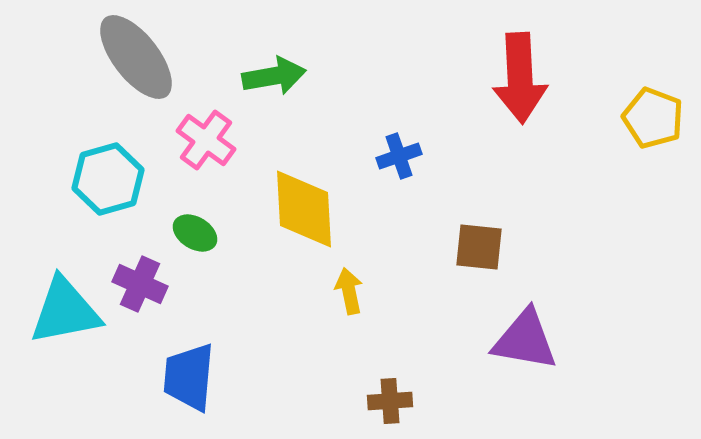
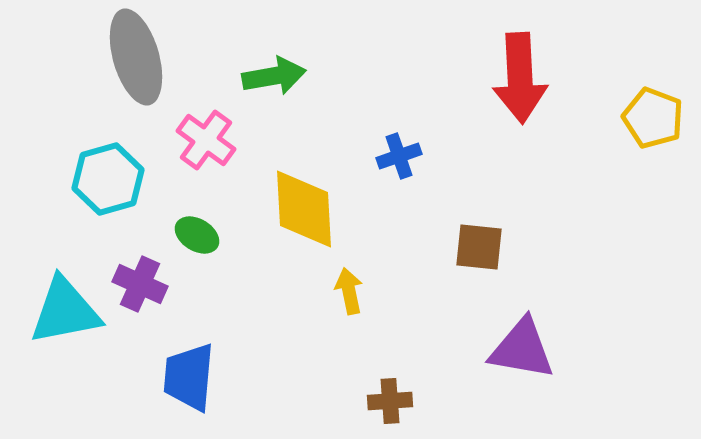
gray ellipse: rotated 22 degrees clockwise
green ellipse: moved 2 px right, 2 px down
purple triangle: moved 3 px left, 9 px down
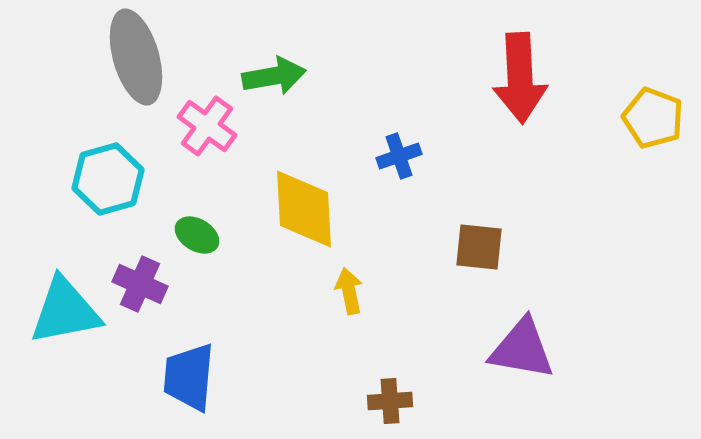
pink cross: moved 1 px right, 14 px up
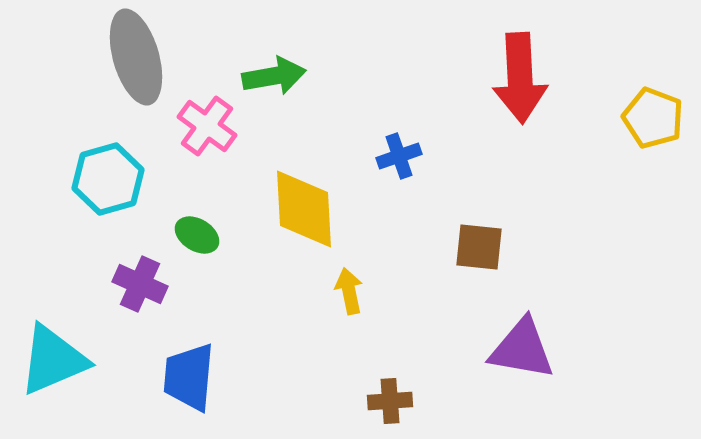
cyan triangle: moved 12 px left, 49 px down; rotated 12 degrees counterclockwise
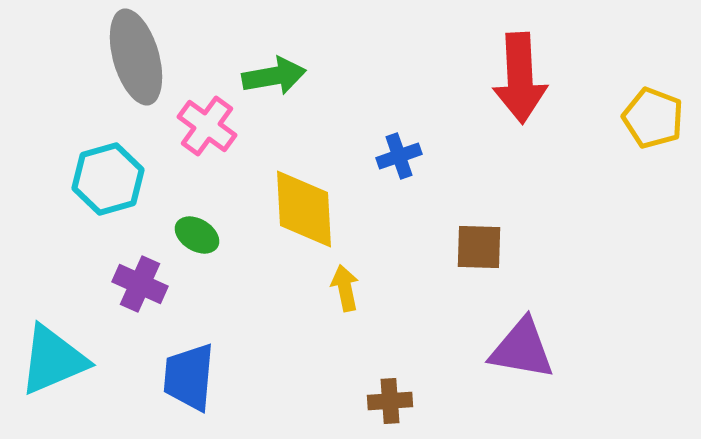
brown square: rotated 4 degrees counterclockwise
yellow arrow: moved 4 px left, 3 px up
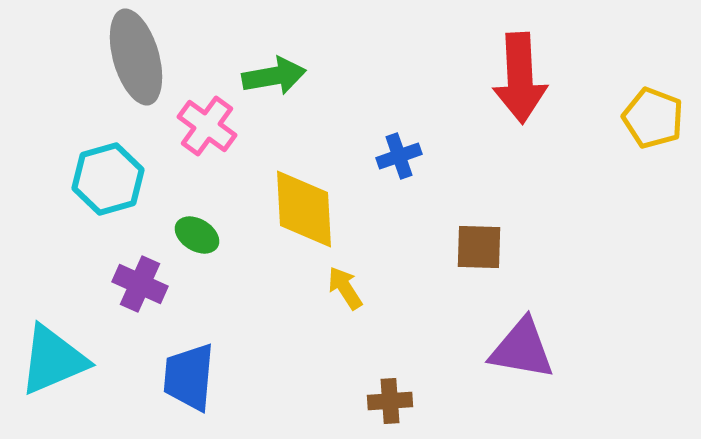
yellow arrow: rotated 21 degrees counterclockwise
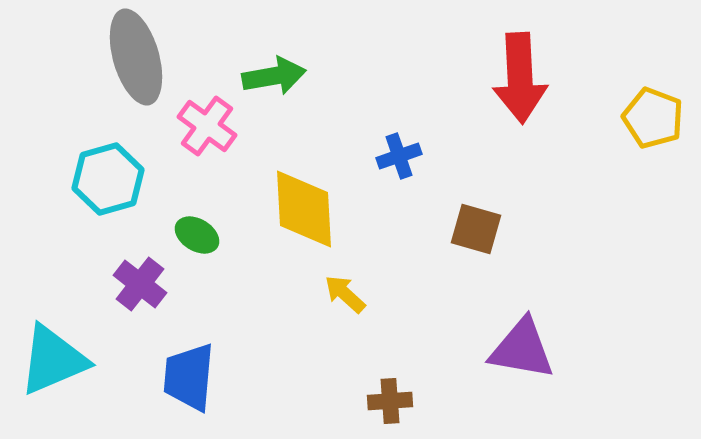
brown square: moved 3 px left, 18 px up; rotated 14 degrees clockwise
purple cross: rotated 14 degrees clockwise
yellow arrow: moved 6 px down; rotated 15 degrees counterclockwise
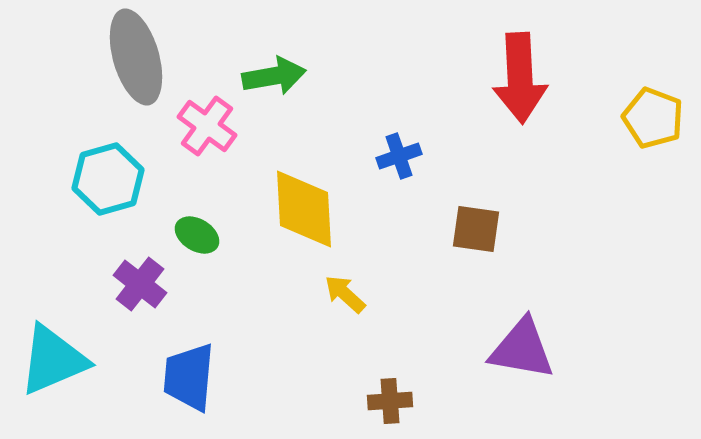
brown square: rotated 8 degrees counterclockwise
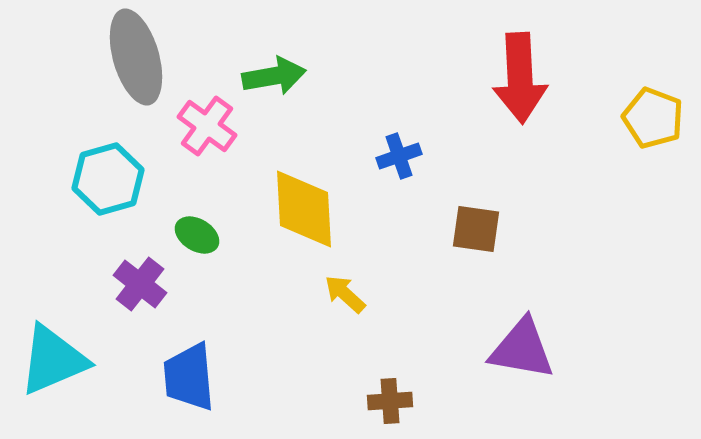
blue trapezoid: rotated 10 degrees counterclockwise
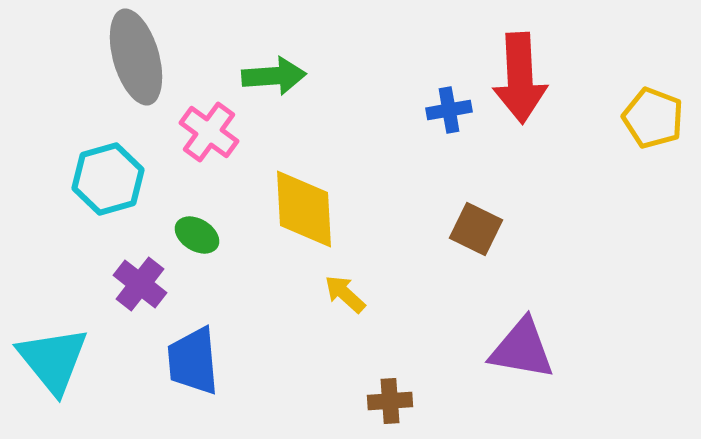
green arrow: rotated 6 degrees clockwise
pink cross: moved 2 px right, 6 px down
blue cross: moved 50 px right, 46 px up; rotated 9 degrees clockwise
brown square: rotated 18 degrees clockwise
cyan triangle: rotated 46 degrees counterclockwise
blue trapezoid: moved 4 px right, 16 px up
